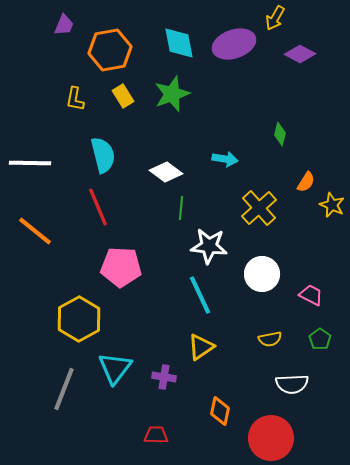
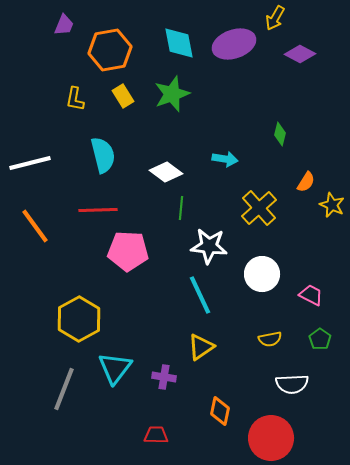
white line: rotated 15 degrees counterclockwise
red line: moved 3 px down; rotated 69 degrees counterclockwise
orange line: moved 5 px up; rotated 15 degrees clockwise
pink pentagon: moved 7 px right, 16 px up
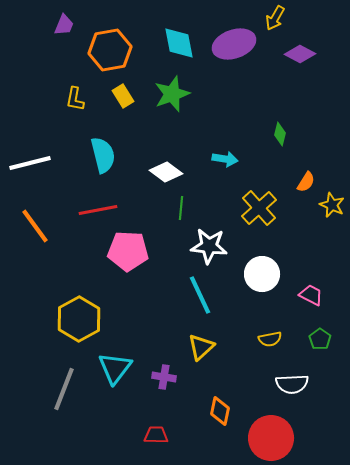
red line: rotated 9 degrees counterclockwise
yellow triangle: rotated 8 degrees counterclockwise
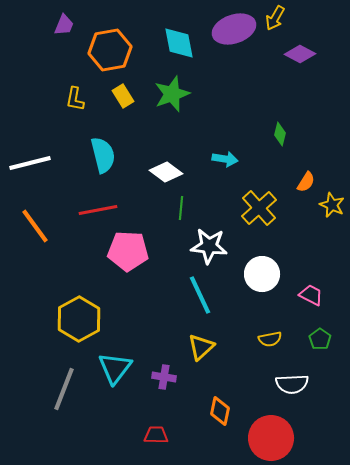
purple ellipse: moved 15 px up
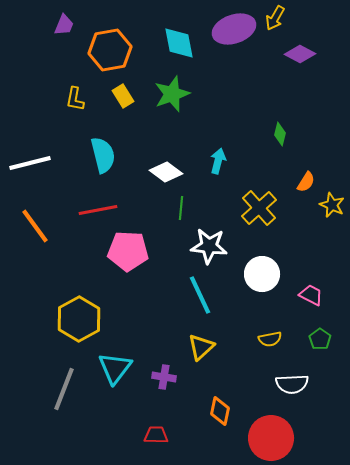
cyan arrow: moved 7 px left, 2 px down; rotated 85 degrees counterclockwise
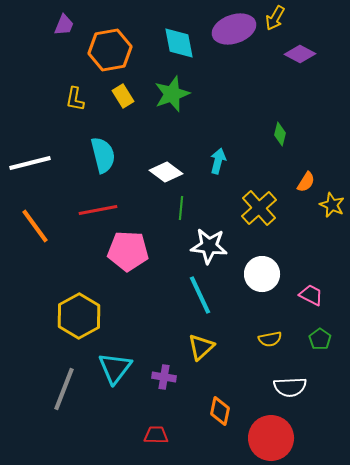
yellow hexagon: moved 3 px up
white semicircle: moved 2 px left, 3 px down
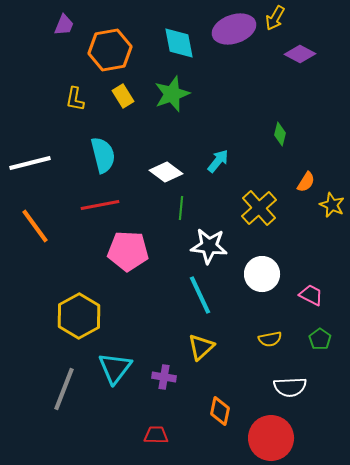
cyan arrow: rotated 25 degrees clockwise
red line: moved 2 px right, 5 px up
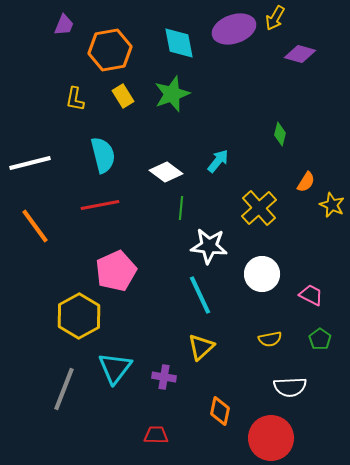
purple diamond: rotated 12 degrees counterclockwise
pink pentagon: moved 12 px left, 20 px down; rotated 27 degrees counterclockwise
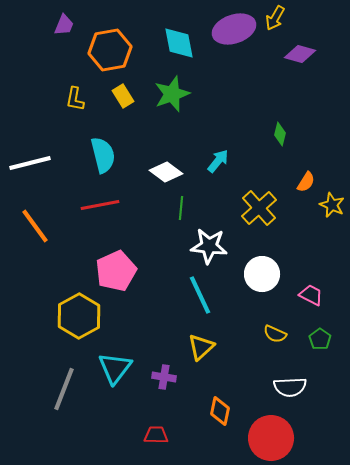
yellow semicircle: moved 5 px right, 5 px up; rotated 35 degrees clockwise
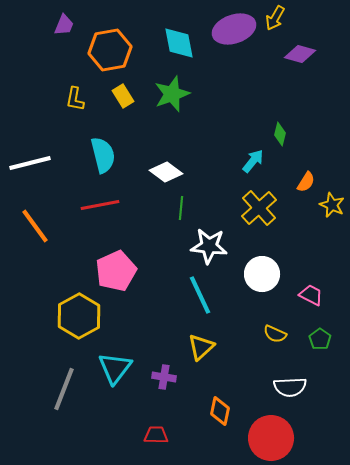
cyan arrow: moved 35 px right
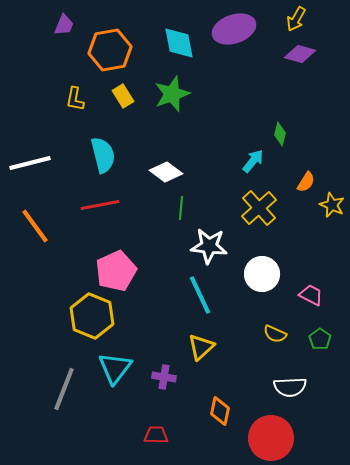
yellow arrow: moved 21 px right, 1 px down
yellow hexagon: moved 13 px right; rotated 9 degrees counterclockwise
